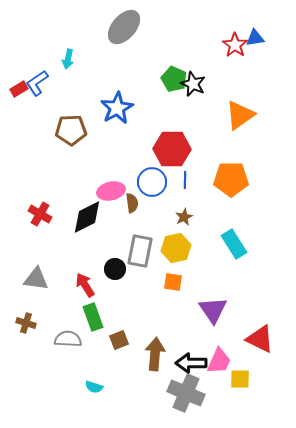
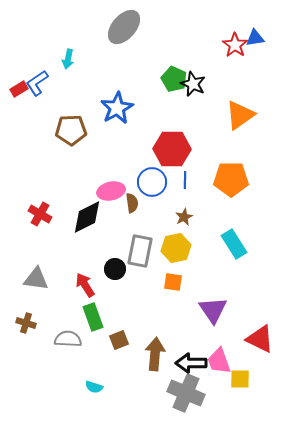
pink trapezoid: rotated 136 degrees clockwise
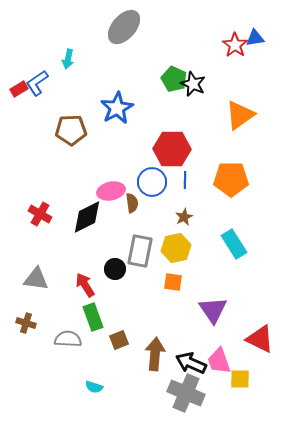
black arrow: rotated 24 degrees clockwise
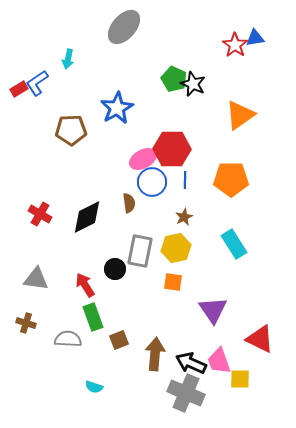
pink ellipse: moved 32 px right, 32 px up; rotated 16 degrees counterclockwise
brown semicircle: moved 3 px left
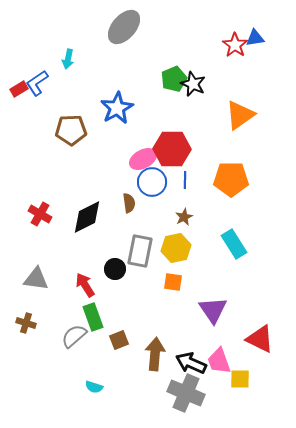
green pentagon: rotated 25 degrees clockwise
gray semicircle: moved 6 px right, 3 px up; rotated 44 degrees counterclockwise
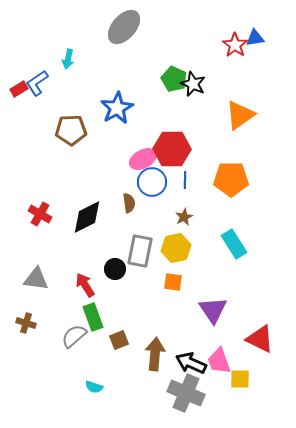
green pentagon: rotated 25 degrees counterclockwise
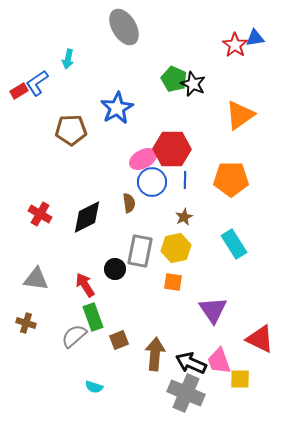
gray ellipse: rotated 72 degrees counterclockwise
red rectangle: moved 2 px down
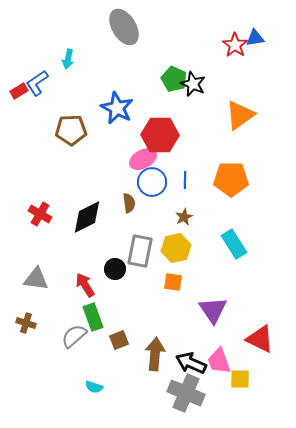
blue star: rotated 16 degrees counterclockwise
red hexagon: moved 12 px left, 14 px up
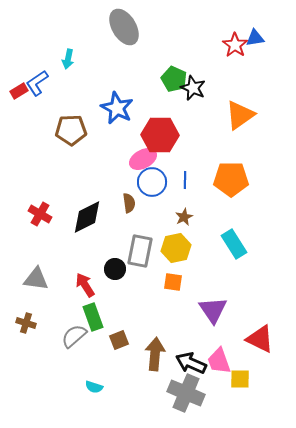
black star: moved 4 px down
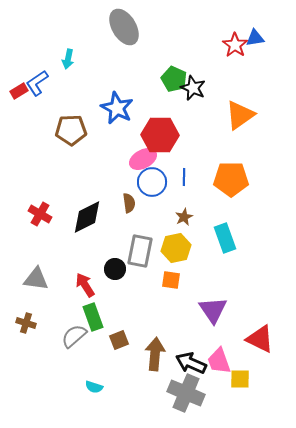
blue line: moved 1 px left, 3 px up
cyan rectangle: moved 9 px left, 6 px up; rotated 12 degrees clockwise
orange square: moved 2 px left, 2 px up
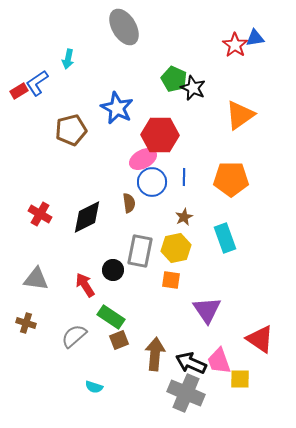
brown pentagon: rotated 12 degrees counterclockwise
black circle: moved 2 px left, 1 px down
purple triangle: moved 6 px left
green rectangle: moved 18 px right; rotated 36 degrees counterclockwise
red triangle: rotated 8 degrees clockwise
